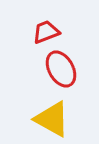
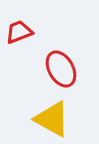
red trapezoid: moved 27 px left
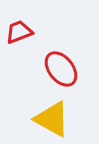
red ellipse: rotated 9 degrees counterclockwise
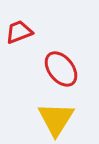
yellow triangle: moved 4 px right; rotated 33 degrees clockwise
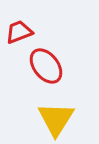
red ellipse: moved 15 px left, 3 px up
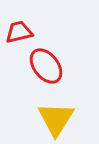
red trapezoid: rotated 8 degrees clockwise
